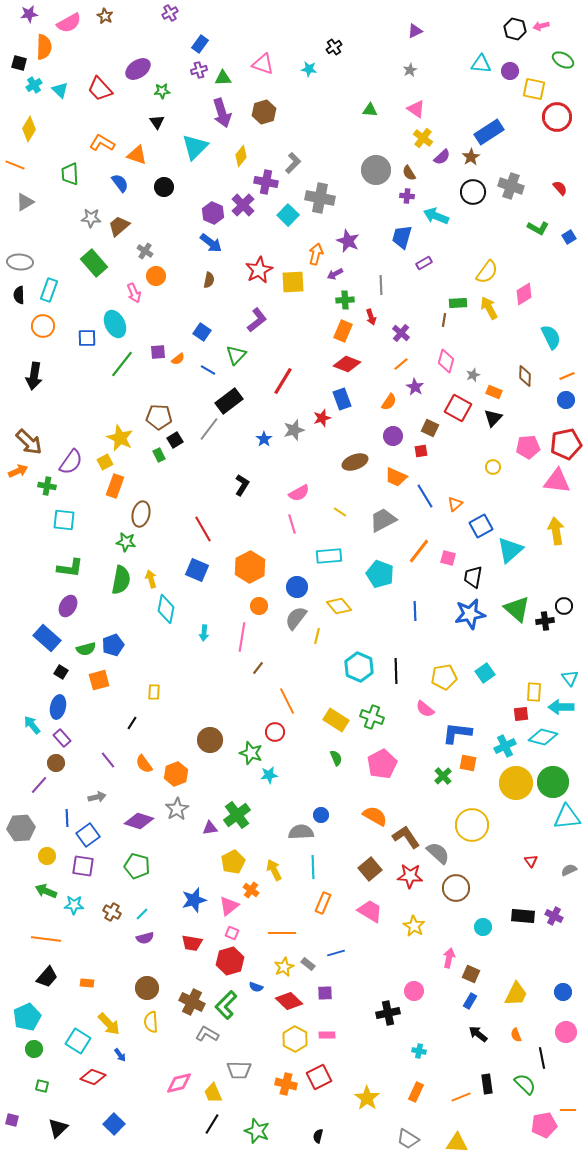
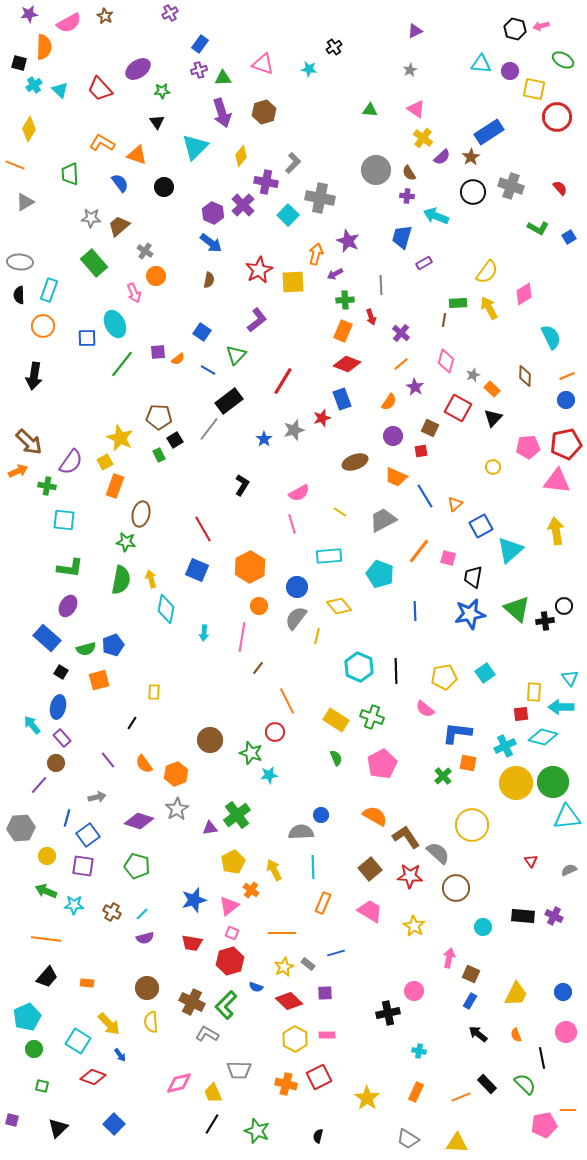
orange rectangle at (494, 392): moved 2 px left, 3 px up; rotated 21 degrees clockwise
blue line at (67, 818): rotated 18 degrees clockwise
black rectangle at (487, 1084): rotated 36 degrees counterclockwise
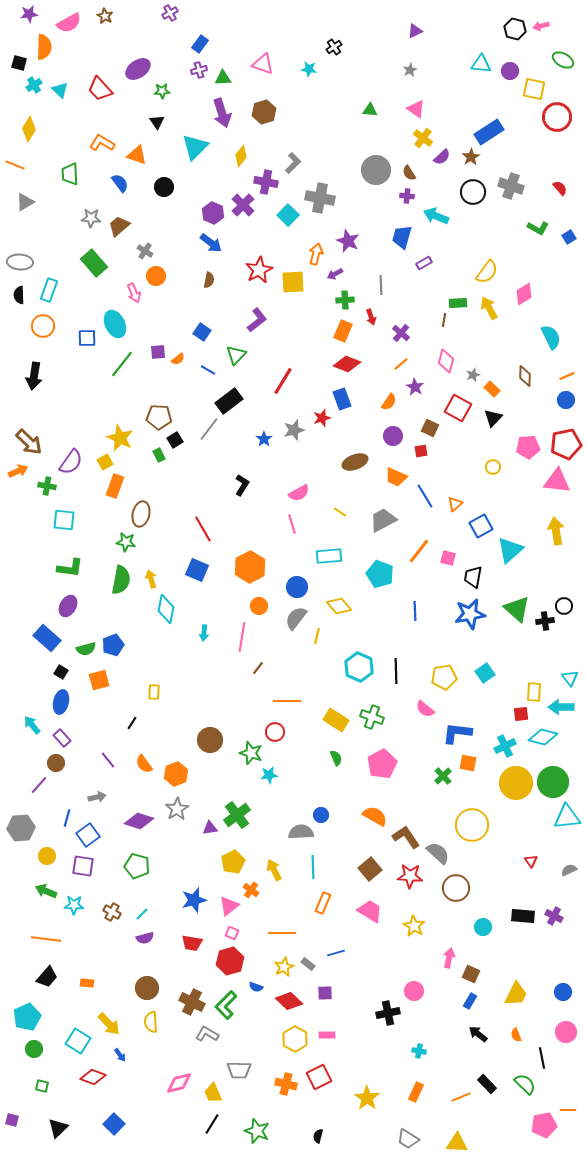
orange line at (287, 701): rotated 64 degrees counterclockwise
blue ellipse at (58, 707): moved 3 px right, 5 px up
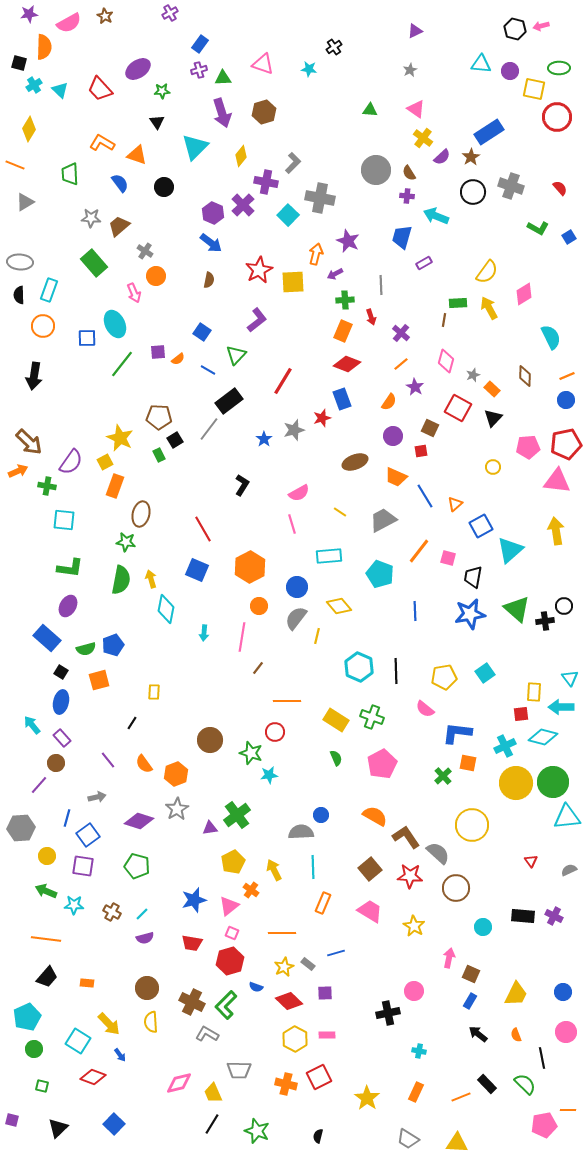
green ellipse at (563, 60): moved 4 px left, 8 px down; rotated 30 degrees counterclockwise
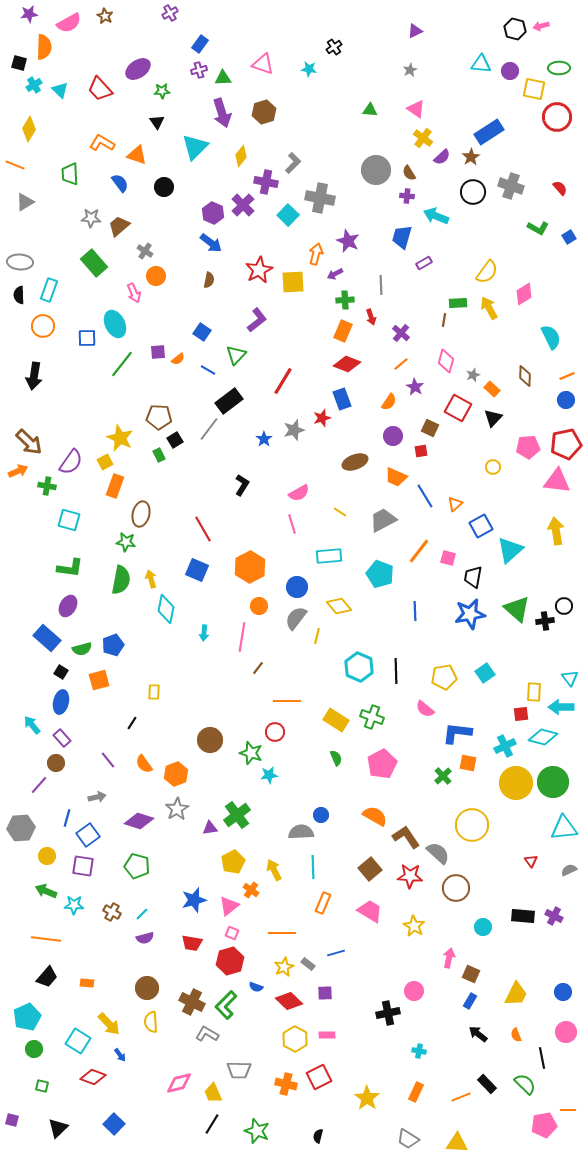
cyan square at (64, 520): moved 5 px right; rotated 10 degrees clockwise
green semicircle at (86, 649): moved 4 px left
cyan triangle at (567, 817): moved 3 px left, 11 px down
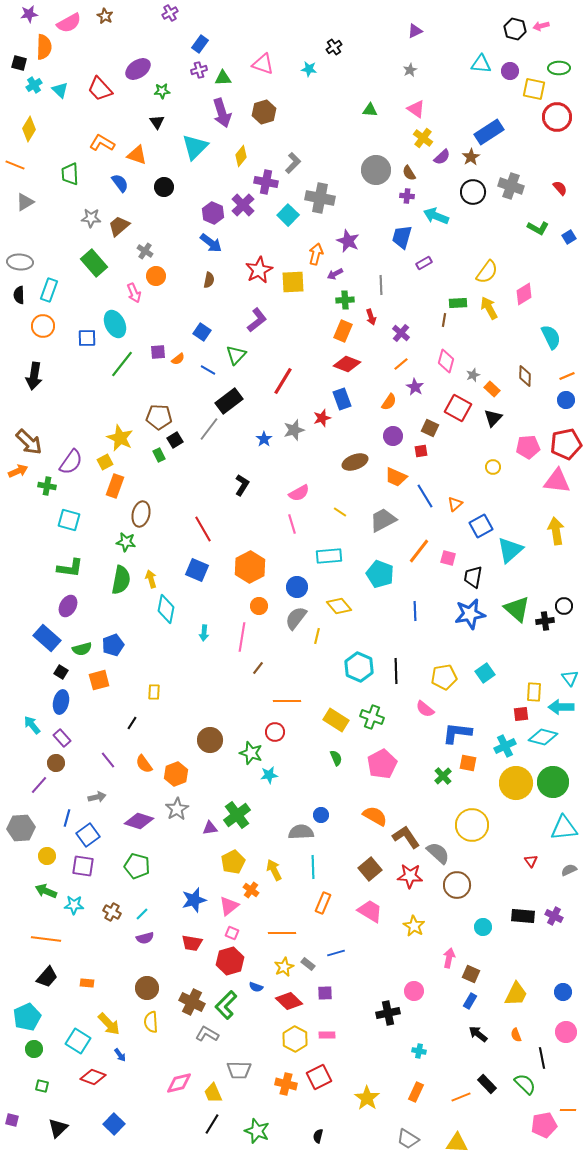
brown circle at (456, 888): moved 1 px right, 3 px up
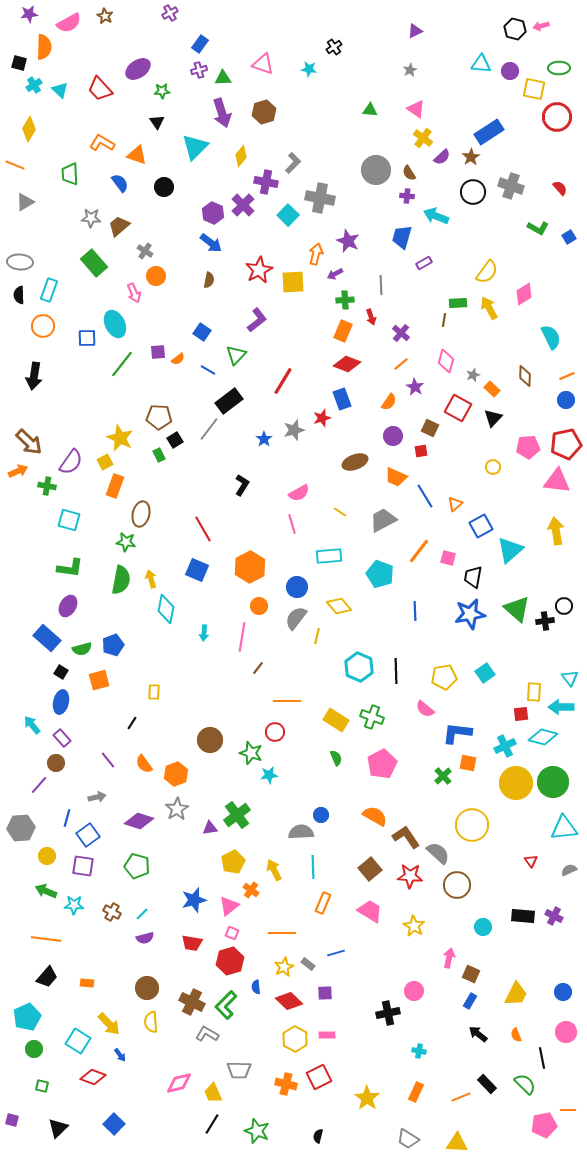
blue semicircle at (256, 987): rotated 64 degrees clockwise
